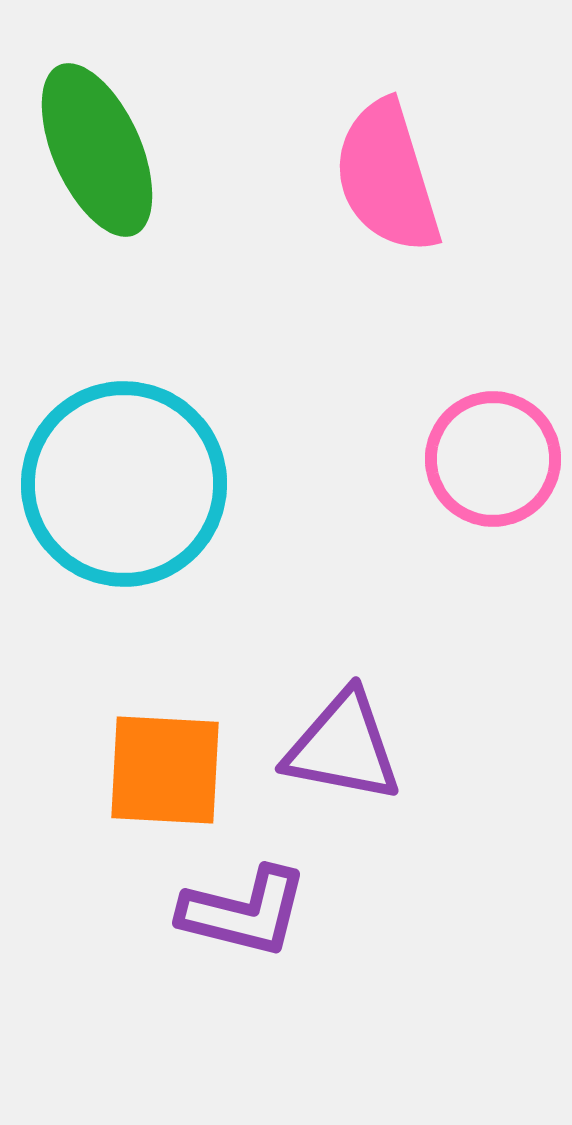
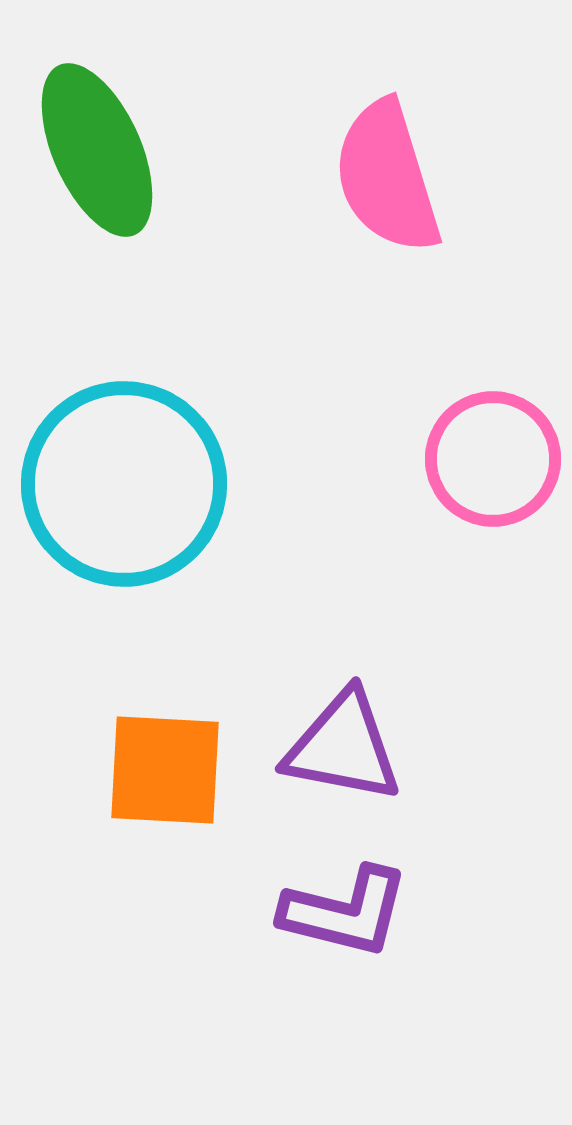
purple L-shape: moved 101 px right
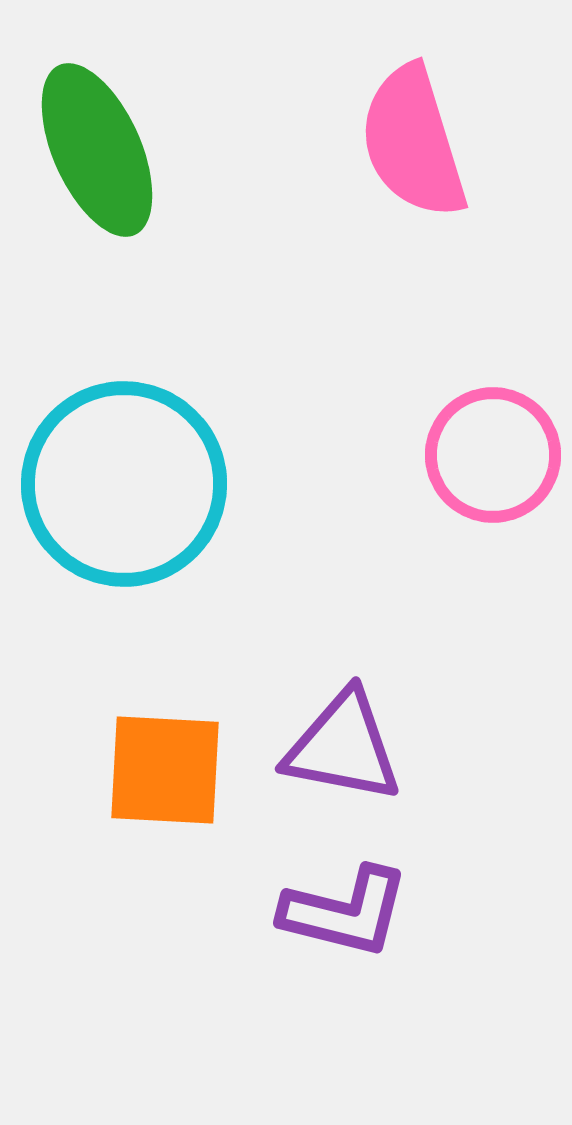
pink semicircle: moved 26 px right, 35 px up
pink circle: moved 4 px up
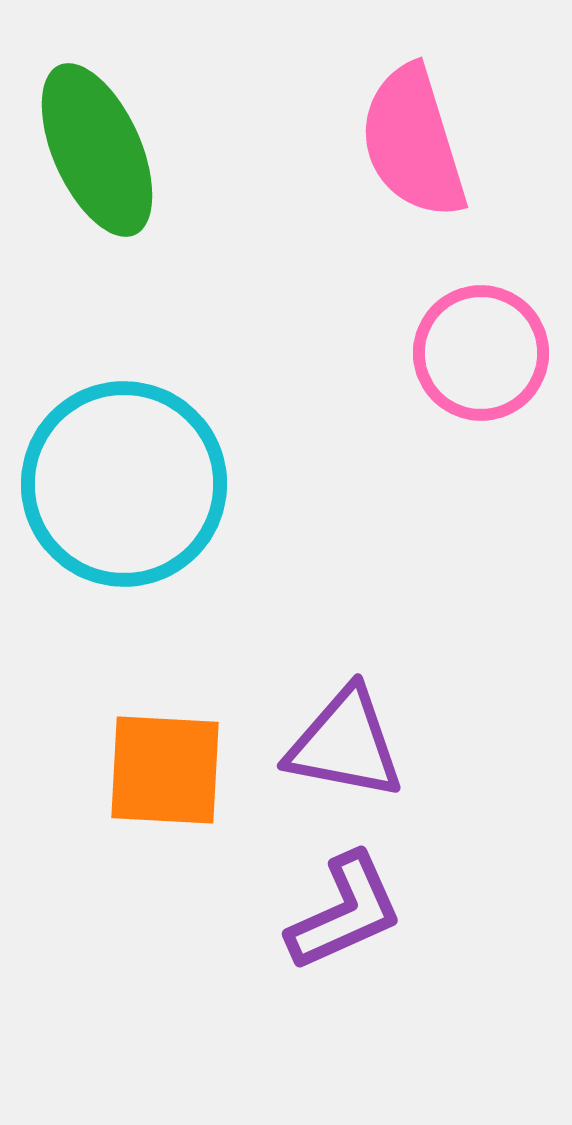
pink circle: moved 12 px left, 102 px up
purple triangle: moved 2 px right, 3 px up
purple L-shape: rotated 38 degrees counterclockwise
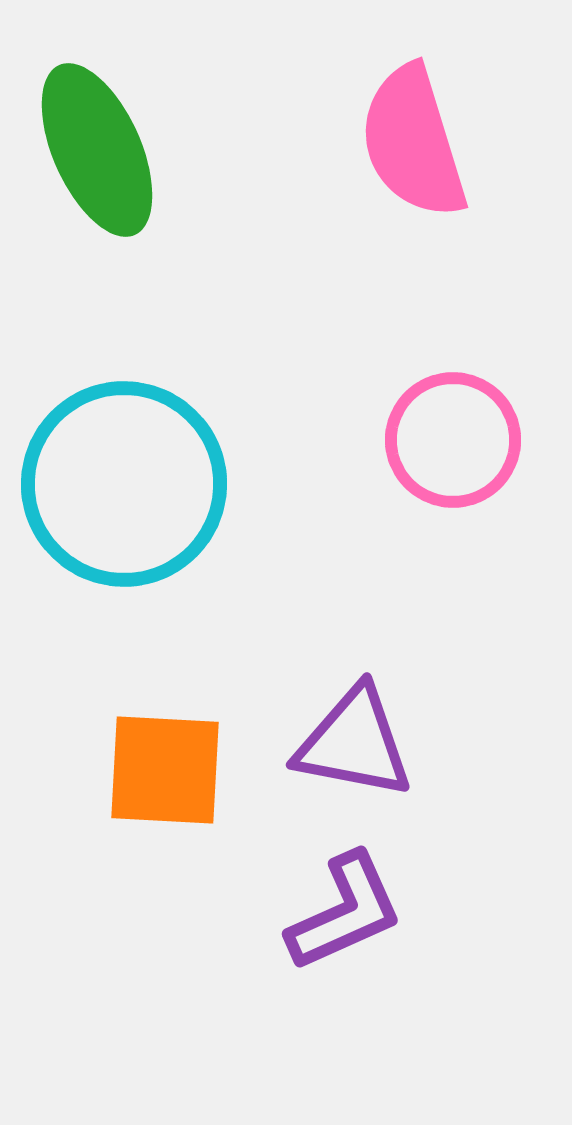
pink circle: moved 28 px left, 87 px down
purple triangle: moved 9 px right, 1 px up
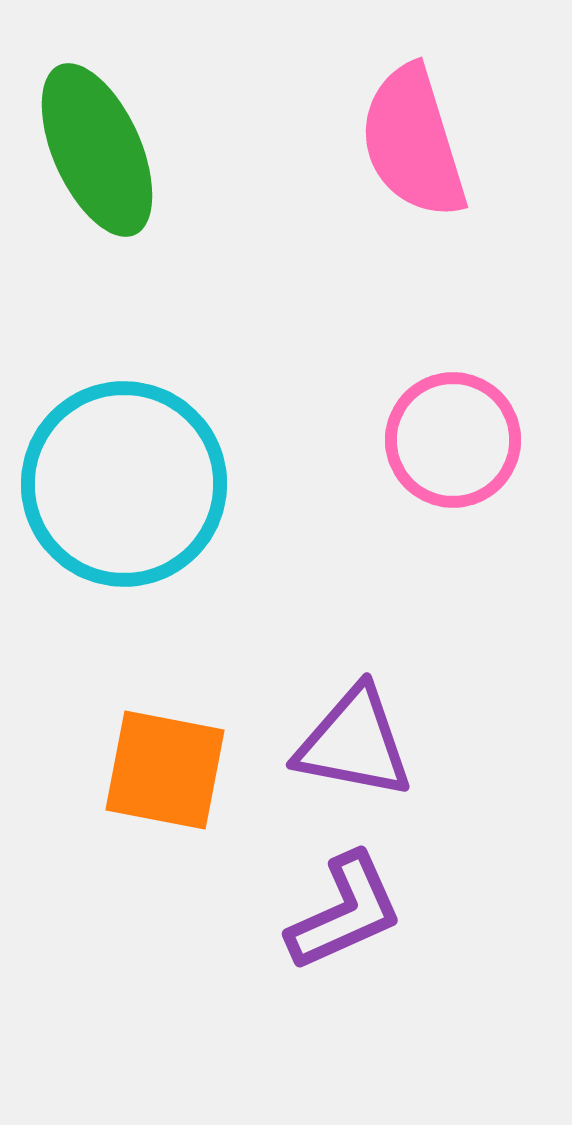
orange square: rotated 8 degrees clockwise
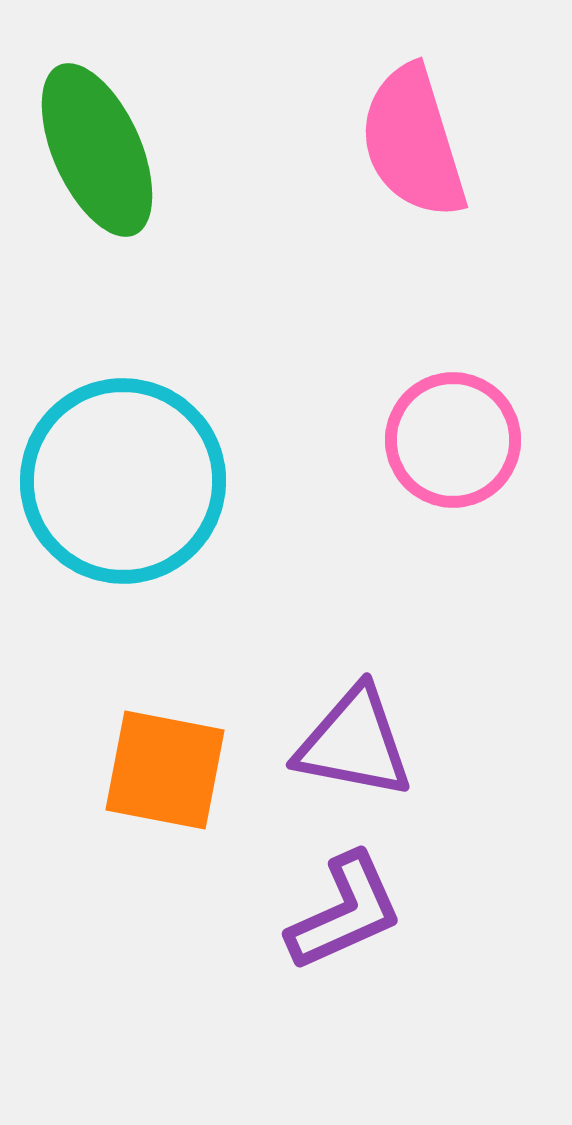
cyan circle: moved 1 px left, 3 px up
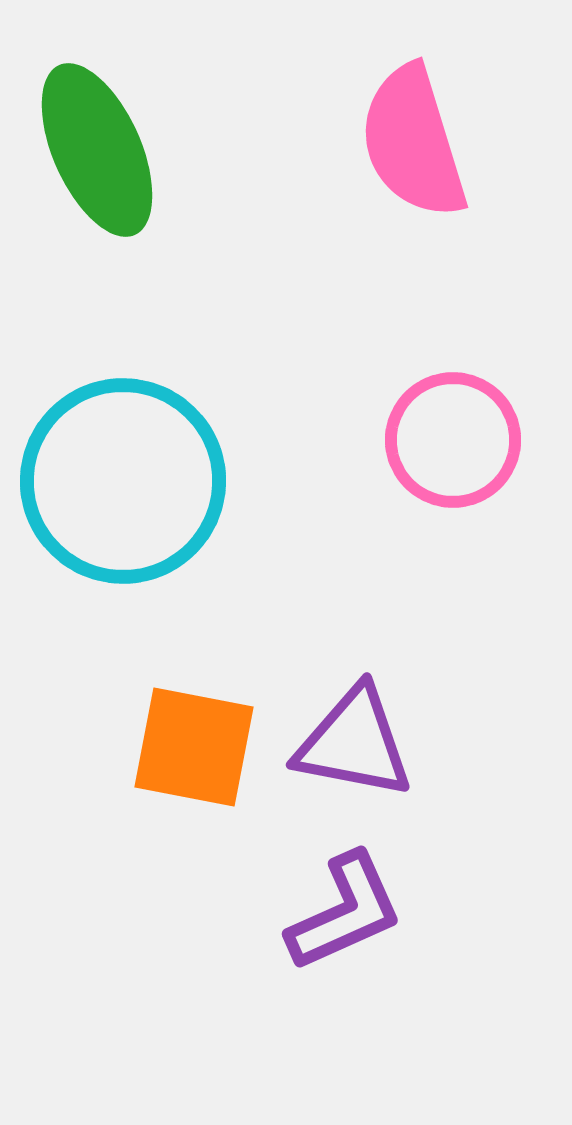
orange square: moved 29 px right, 23 px up
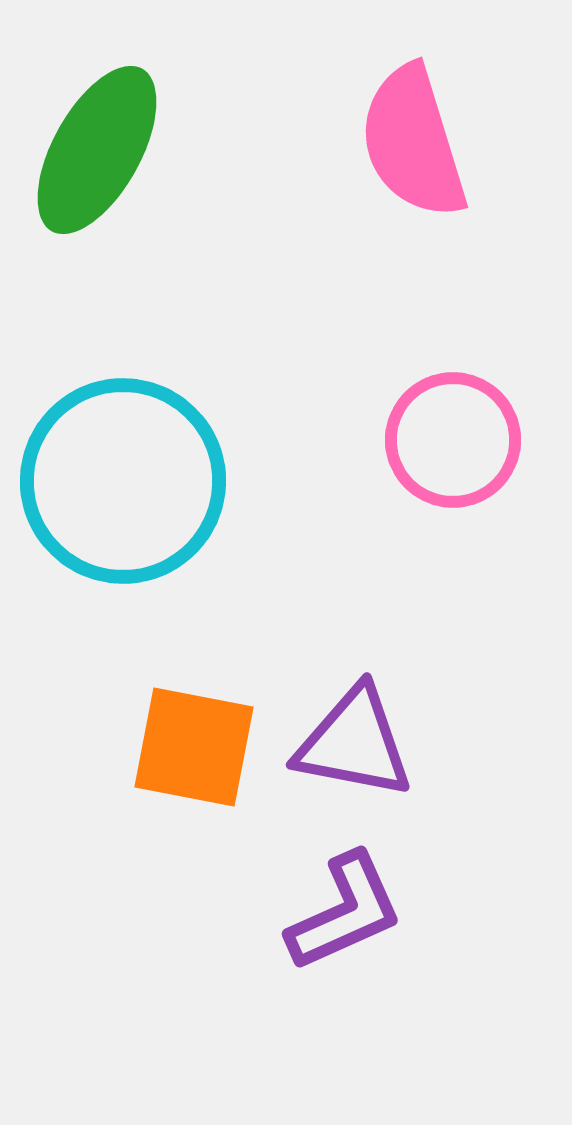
green ellipse: rotated 53 degrees clockwise
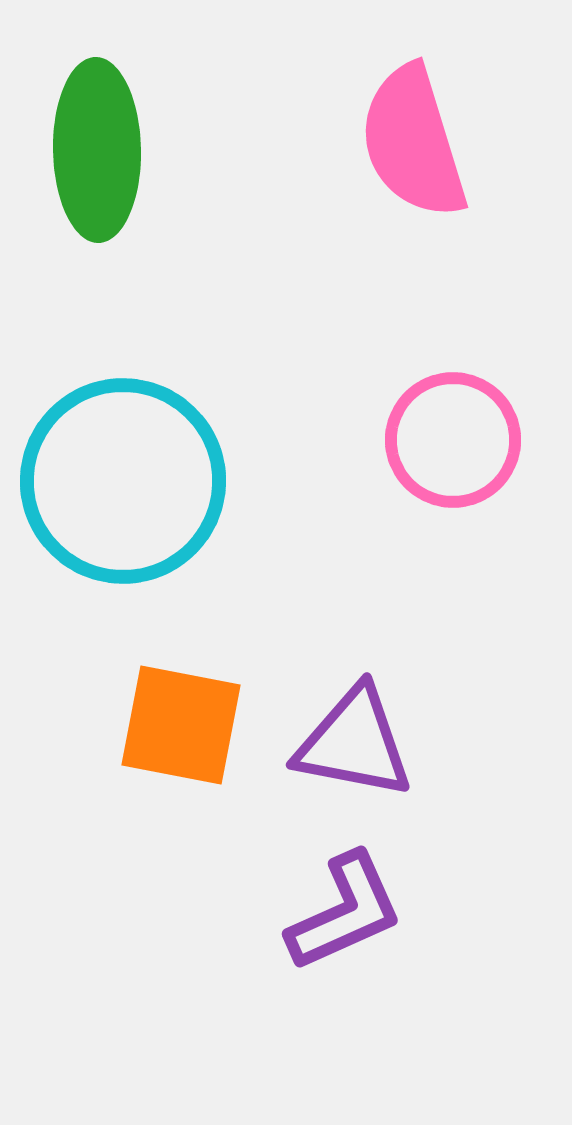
green ellipse: rotated 30 degrees counterclockwise
orange square: moved 13 px left, 22 px up
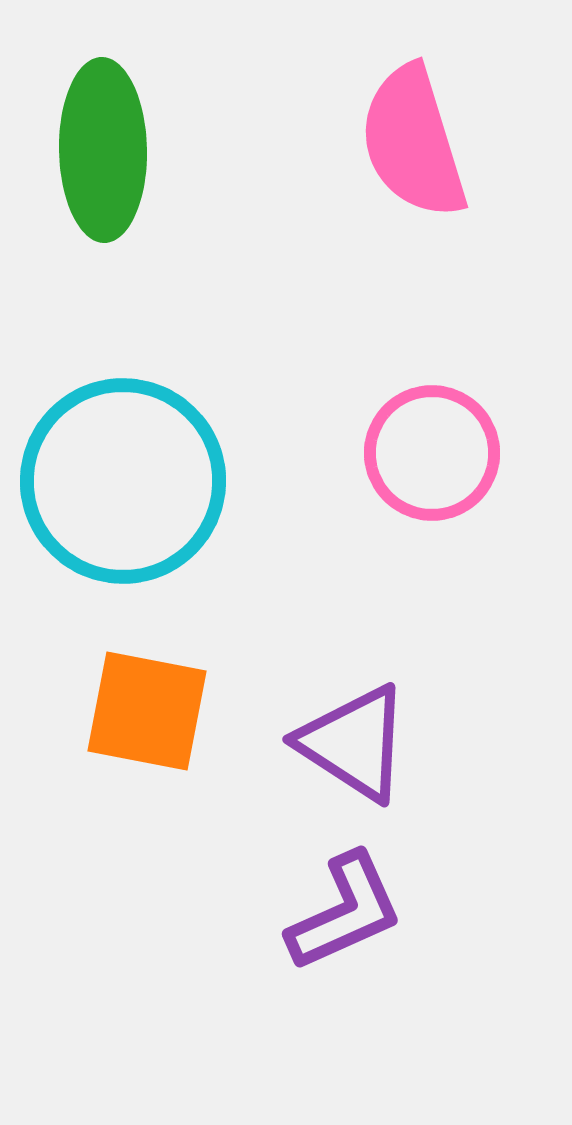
green ellipse: moved 6 px right
pink circle: moved 21 px left, 13 px down
orange square: moved 34 px left, 14 px up
purple triangle: rotated 22 degrees clockwise
